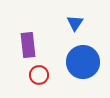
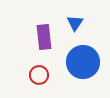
purple rectangle: moved 16 px right, 8 px up
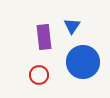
blue triangle: moved 3 px left, 3 px down
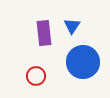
purple rectangle: moved 4 px up
red circle: moved 3 px left, 1 px down
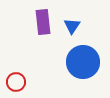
purple rectangle: moved 1 px left, 11 px up
red circle: moved 20 px left, 6 px down
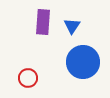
purple rectangle: rotated 10 degrees clockwise
red circle: moved 12 px right, 4 px up
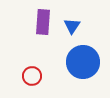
red circle: moved 4 px right, 2 px up
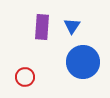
purple rectangle: moved 1 px left, 5 px down
red circle: moved 7 px left, 1 px down
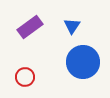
purple rectangle: moved 12 px left; rotated 50 degrees clockwise
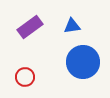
blue triangle: rotated 48 degrees clockwise
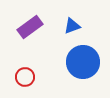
blue triangle: rotated 12 degrees counterclockwise
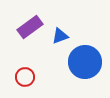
blue triangle: moved 12 px left, 10 px down
blue circle: moved 2 px right
